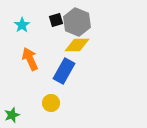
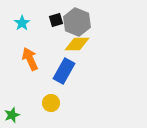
cyan star: moved 2 px up
yellow diamond: moved 1 px up
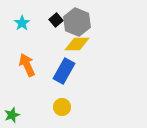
black square: rotated 24 degrees counterclockwise
orange arrow: moved 3 px left, 6 px down
yellow circle: moved 11 px right, 4 px down
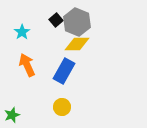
cyan star: moved 9 px down
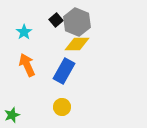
cyan star: moved 2 px right
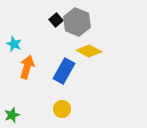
cyan star: moved 10 px left, 12 px down; rotated 14 degrees counterclockwise
yellow diamond: moved 12 px right, 7 px down; rotated 30 degrees clockwise
orange arrow: moved 2 px down; rotated 40 degrees clockwise
yellow circle: moved 2 px down
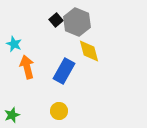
yellow diamond: rotated 45 degrees clockwise
orange arrow: rotated 30 degrees counterclockwise
yellow circle: moved 3 px left, 2 px down
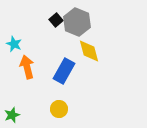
yellow circle: moved 2 px up
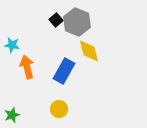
cyan star: moved 2 px left, 1 px down; rotated 14 degrees counterclockwise
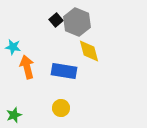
cyan star: moved 1 px right, 2 px down
blue rectangle: rotated 70 degrees clockwise
yellow circle: moved 2 px right, 1 px up
green star: moved 2 px right
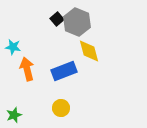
black square: moved 1 px right, 1 px up
orange arrow: moved 2 px down
blue rectangle: rotated 30 degrees counterclockwise
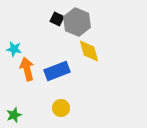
black square: rotated 24 degrees counterclockwise
cyan star: moved 1 px right, 2 px down
blue rectangle: moved 7 px left
